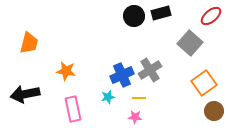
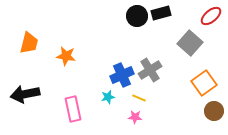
black circle: moved 3 px right
orange star: moved 15 px up
yellow line: rotated 24 degrees clockwise
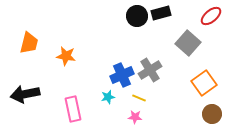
gray square: moved 2 px left
brown circle: moved 2 px left, 3 px down
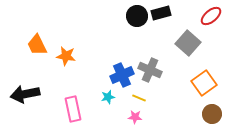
orange trapezoid: moved 8 px right, 2 px down; rotated 140 degrees clockwise
gray cross: rotated 35 degrees counterclockwise
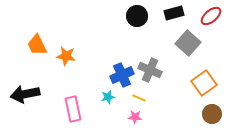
black rectangle: moved 13 px right
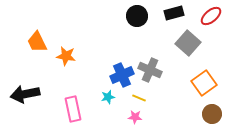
orange trapezoid: moved 3 px up
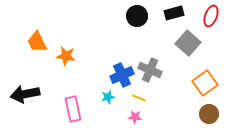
red ellipse: rotated 30 degrees counterclockwise
orange square: moved 1 px right
brown circle: moved 3 px left
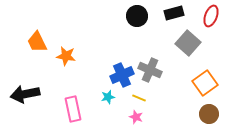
pink star: moved 1 px right; rotated 16 degrees clockwise
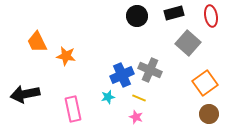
red ellipse: rotated 30 degrees counterclockwise
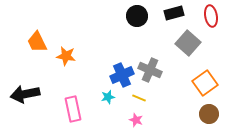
pink star: moved 3 px down
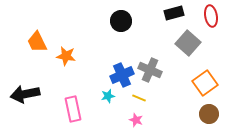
black circle: moved 16 px left, 5 px down
cyan star: moved 1 px up
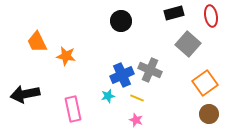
gray square: moved 1 px down
yellow line: moved 2 px left
